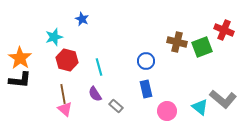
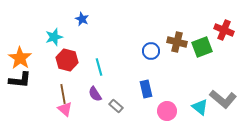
blue circle: moved 5 px right, 10 px up
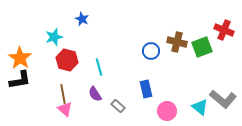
black L-shape: rotated 15 degrees counterclockwise
gray rectangle: moved 2 px right
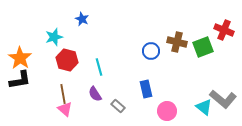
green square: moved 1 px right
cyan triangle: moved 4 px right
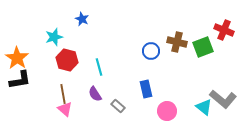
orange star: moved 3 px left
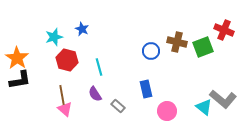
blue star: moved 10 px down
brown line: moved 1 px left, 1 px down
